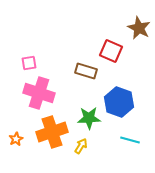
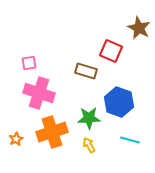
yellow arrow: moved 8 px right, 1 px up; rotated 63 degrees counterclockwise
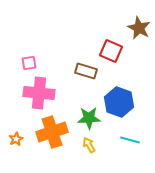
pink cross: rotated 12 degrees counterclockwise
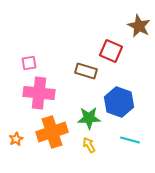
brown star: moved 2 px up
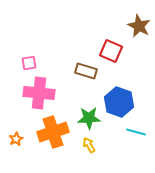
orange cross: moved 1 px right
cyan line: moved 6 px right, 8 px up
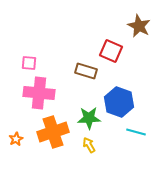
pink square: rotated 14 degrees clockwise
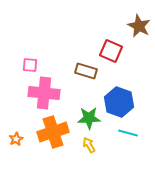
pink square: moved 1 px right, 2 px down
pink cross: moved 5 px right
cyan line: moved 8 px left, 1 px down
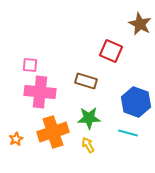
brown star: moved 1 px right, 2 px up
brown rectangle: moved 10 px down
pink cross: moved 4 px left, 1 px up
blue hexagon: moved 17 px right
yellow arrow: moved 1 px left
